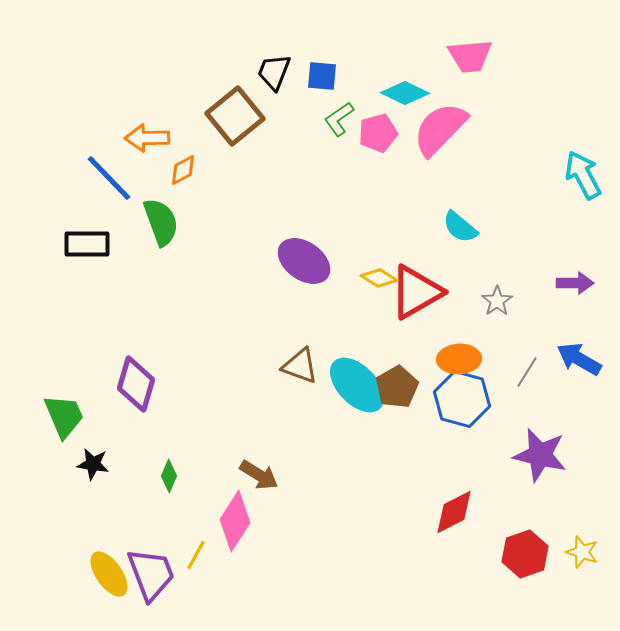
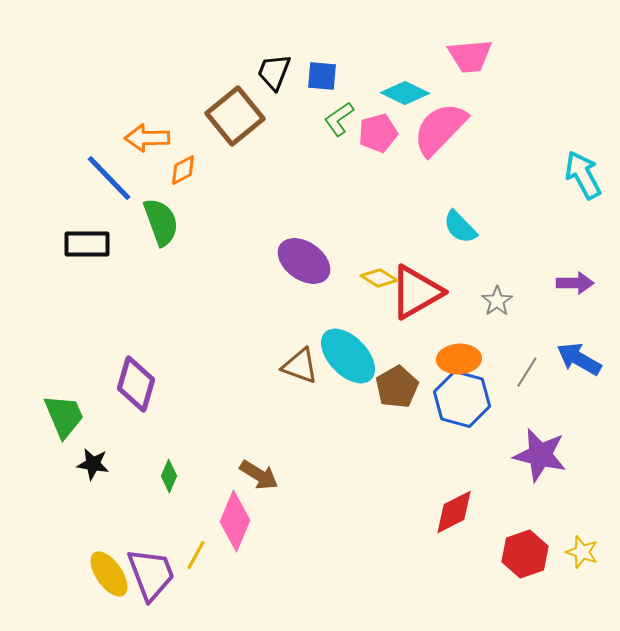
cyan semicircle: rotated 6 degrees clockwise
cyan ellipse: moved 9 px left, 29 px up
pink diamond: rotated 10 degrees counterclockwise
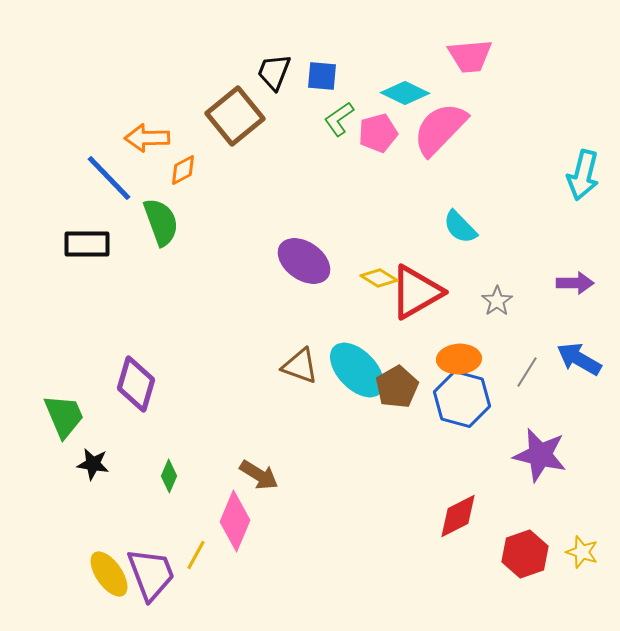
cyan arrow: rotated 138 degrees counterclockwise
cyan ellipse: moved 9 px right, 14 px down
red diamond: moved 4 px right, 4 px down
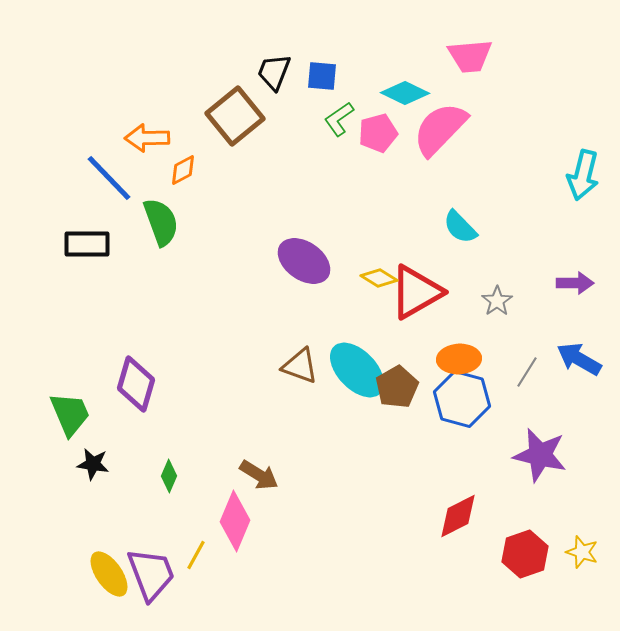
green trapezoid: moved 6 px right, 2 px up
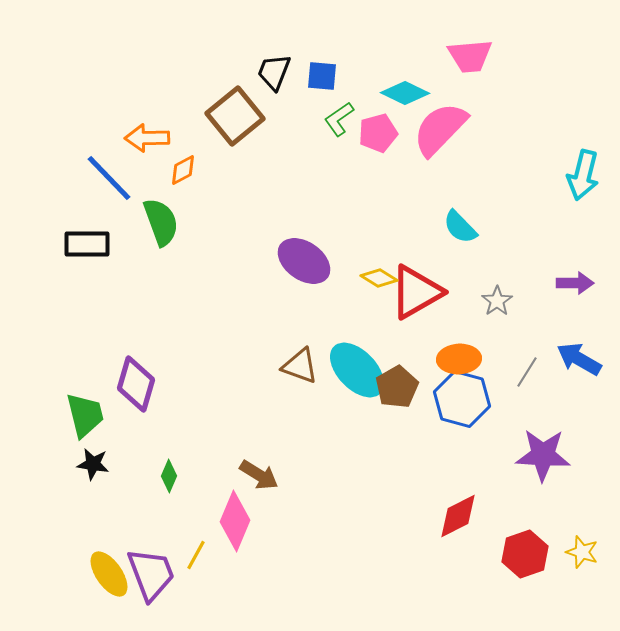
green trapezoid: moved 15 px right, 1 px down; rotated 9 degrees clockwise
purple star: moved 3 px right; rotated 10 degrees counterclockwise
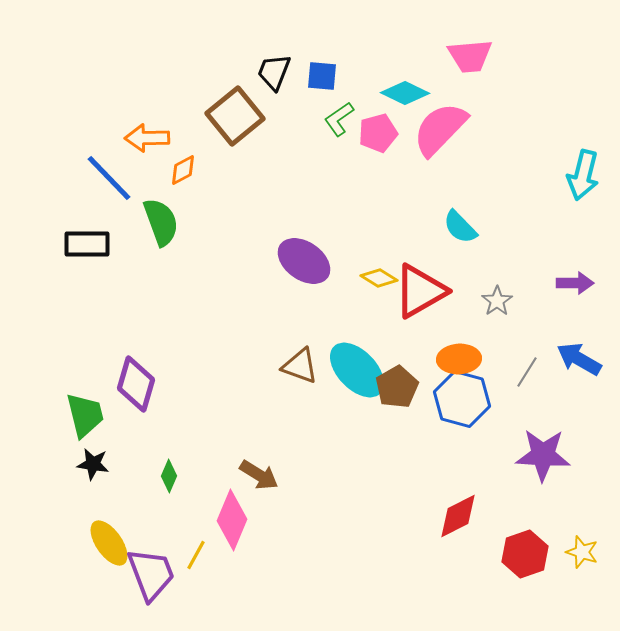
red triangle: moved 4 px right, 1 px up
pink diamond: moved 3 px left, 1 px up
yellow ellipse: moved 31 px up
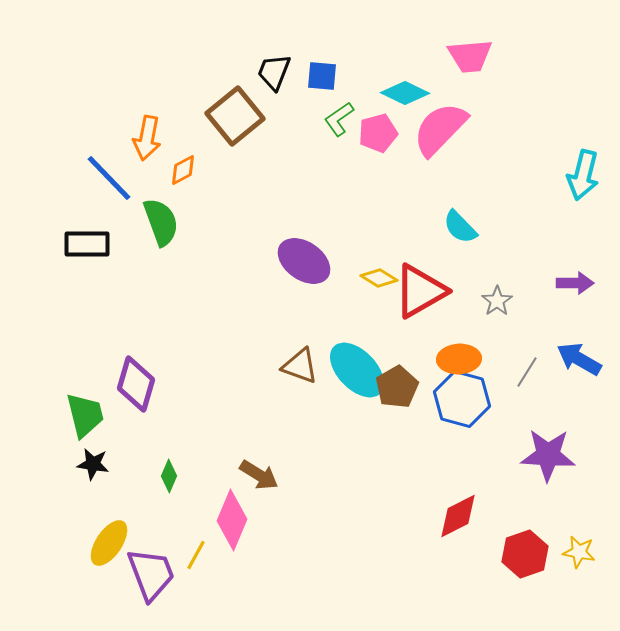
orange arrow: rotated 78 degrees counterclockwise
purple star: moved 5 px right
yellow ellipse: rotated 69 degrees clockwise
yellow star: moved 3 px left; rotated 8 degrees counterclockwise
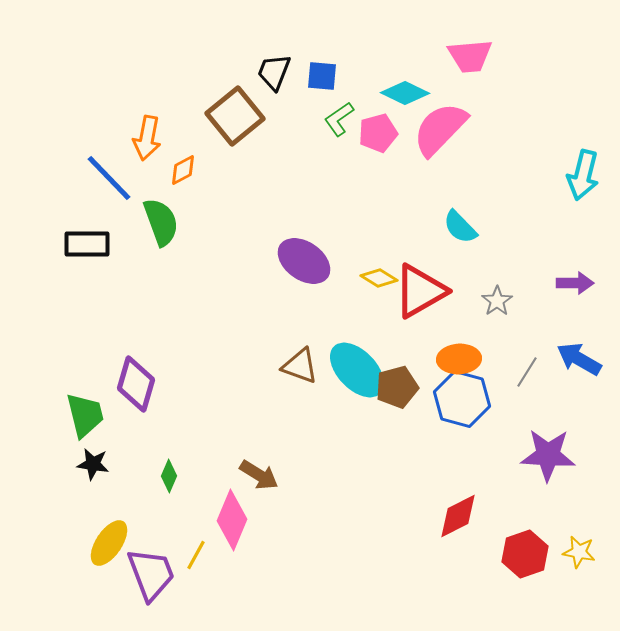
brown pentagon: rotated 15 degrees clockwise
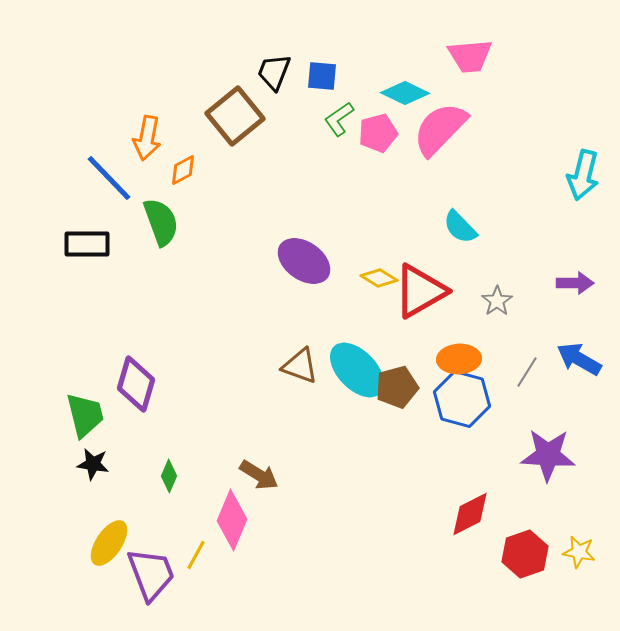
red diamond: moved 12 px right, 2 px up
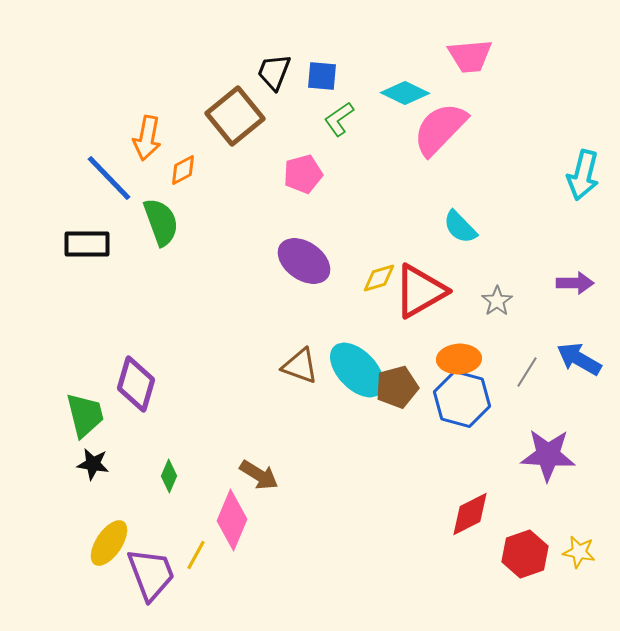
pink pentagon: moved 75 px left, 41 px down
yellow diamond: rotated 48 degrees counterclockwise
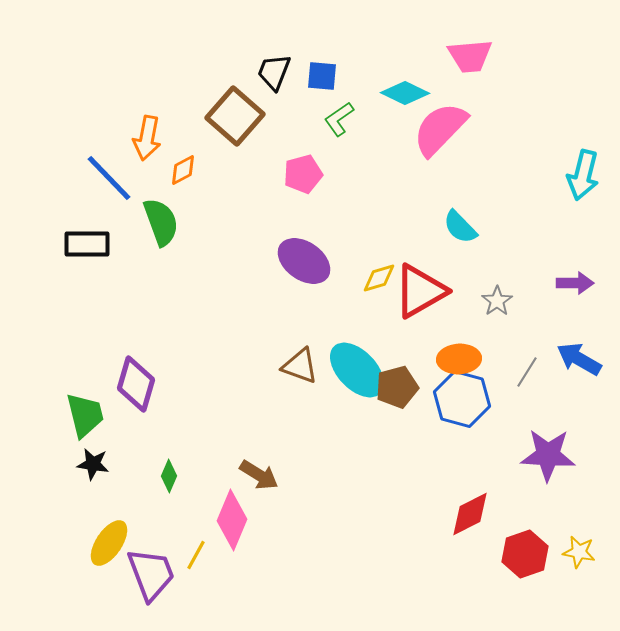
brown square: rotated 10 degrees counterclockwise
